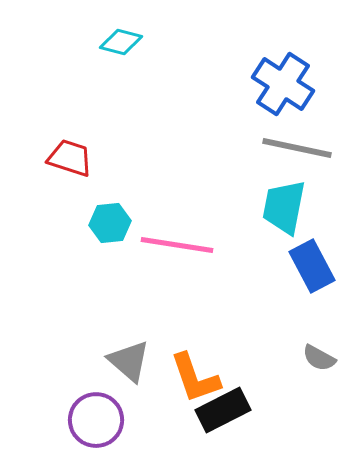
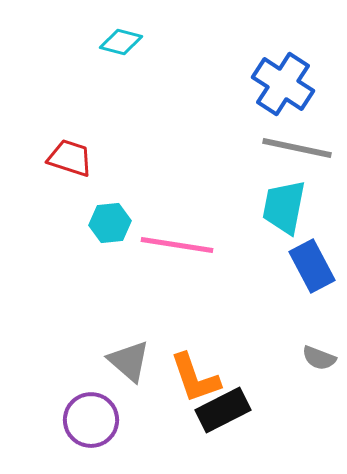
gray semicircle: rotated 8 degrees counterclockwise
purple circle: moved 5 px left
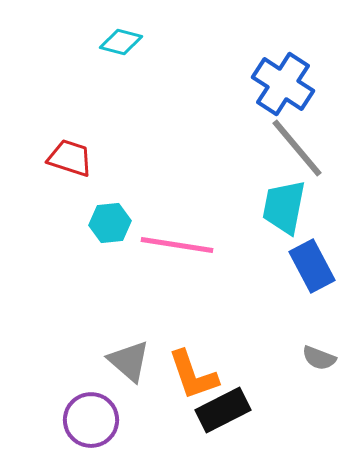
gray line: rotated 38 degrees clockwise
orange L-shape: moved 2 px left, 3 px up
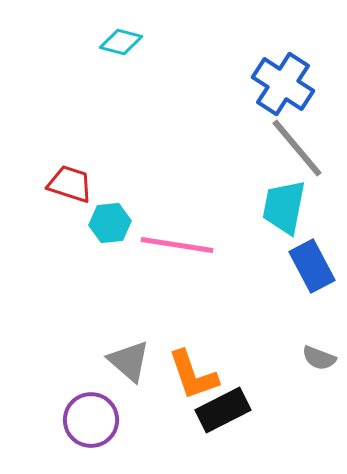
red trapezoid: moved 26 px down
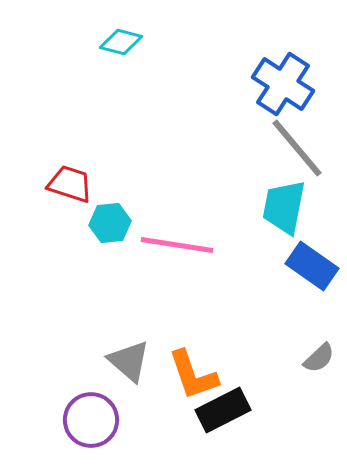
blue rectangle: rotated 27 degrees counterclockwise
gray semicircle: rotated 64 degrees counterclockwise
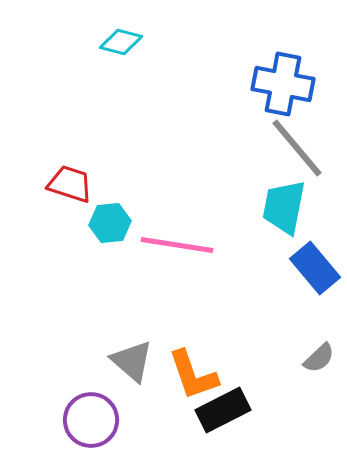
blue cross: rotated 22 degrees counterclockwise
blue rectangle: moved 3 px right, 2 px down; rotated 15 degrees clockwise
gray triangle: moved 3 px right
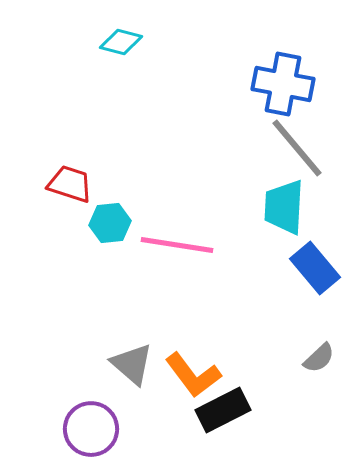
cyan trapezoid: rotated 8 degrees counterclockwise
gray triangle: moved 3 px down
orange L-shape: rotated 18 degrees counterclockwise
purple circle: moved 9 px down
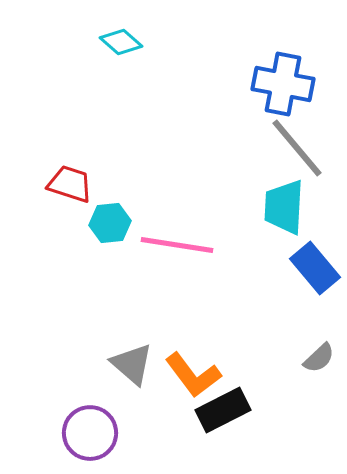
cyan diamond: rotated 27 degrees clockwise
purple circle: moved 1 px left, 4 px down
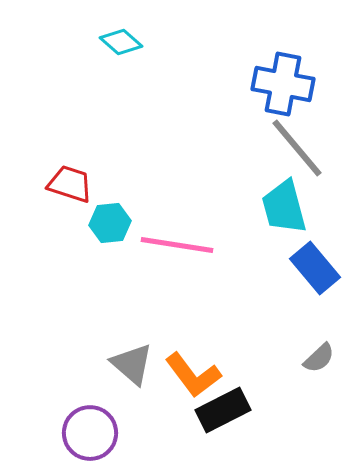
cyan trapezoid: rotated 18 degrees counterclockwise
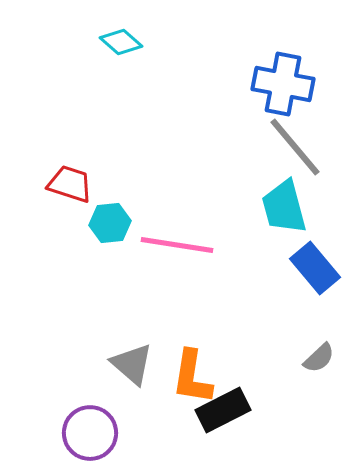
gray line: moved 2 px left, 1 px up
orange L-shape: moved 1 px left, 2 px down; rotated 46 degrees clockwise
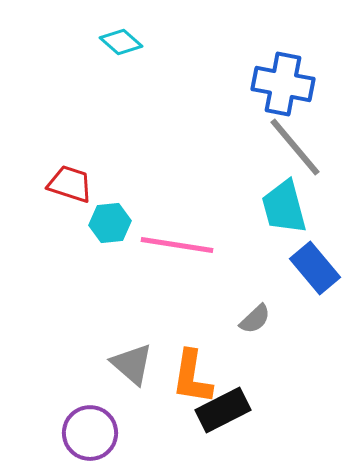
gray semicircle: moved 64 px left, 39 px up
